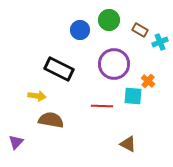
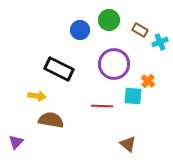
brown triangle: rotated 12 degrees clockwise
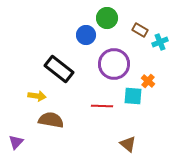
green circle: moved 2 px left, 2 px up
blue circle: moved 6 px right, 5 px down
black rectangle: rotated 12 degrees clockwise
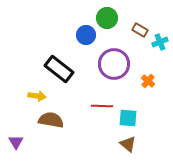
cyan square: moved 5 px left, 22 px down
purple triangle: rotated 14 degrees counterclockwise
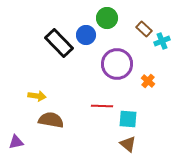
brown rectangle: moved 4 px right, 1 px up; rotated 14 degrees clockwise
cyan cross: moved 2 px right, 1 px up
purple circle: moved 3 px right
black rectangle: moved 26 px up; rotated 8 degrees clockwise
cyan square: moved 1 px down
purple triangle: rotated 49 degrees clockwise
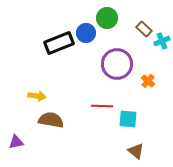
blue circle: moved 2 px up
black rectangle: rotated 68 degrees counterclockwise
brown triangle: moved 8 px right, 7 px down
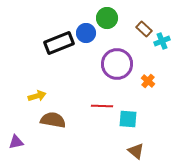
yellow arrow: rotated 24 degrees counterclockwise
brown semicircle: moved 2 px right
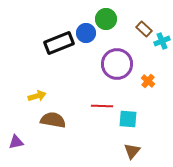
green circle: moved 1 px left, 1 px down
brown triangle: moved 4 px left; rotated 30 degrees clockwise
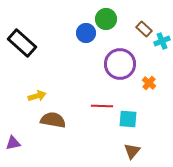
black rectangle: moved 37 px left; rotated 64 degrees clockwise
purple circle: moved 3 px right
orange cross: moved 1 px right, 2 px down
purple triangle: moved 3 px left, 1 px down
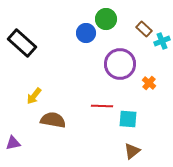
yellow arrow: moved 3 px left; rotated 144 degrees clockwise
brown triangle: rotated 12 degrees clockwise
